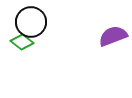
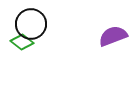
black circle: moved 2 px down
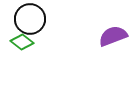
black circle: moved 1 px left, 5 px up
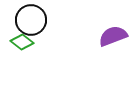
black circle: moved 1 px right, 1 px down
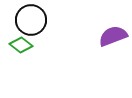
green diamond: moved 1 px left, 3 px down
